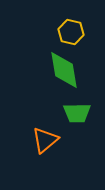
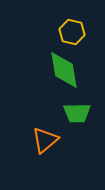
yellow hexagon: moved 1 px right
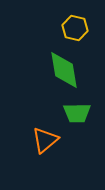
yellow hexagon: moved 3 px right, 4 px up
